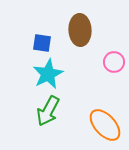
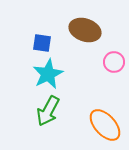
brown ellipse: moved 5 px right; rotated 68 degrees counterclockwise
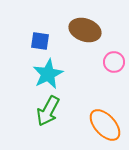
blue square: moved 2 px left, 2 px up
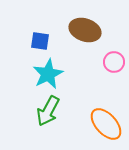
orange ellipse: moved 1 px right, 1 px up
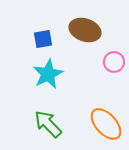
blue square: moved 3 px right, 2 px up; rotated 18 degrees counterclockwise
green arrow: moved 13 px down; rotated 108 degrees clockwise
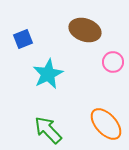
blue square: moved 20 px left; rotated 12 degrees counterclockwise
pink circle: moved 1 px left
green arrow: moved 6 px down
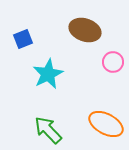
orange ellipse: rotated 20 degrees counterclockwise
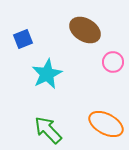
brown ellipse: rotated 12 degrees clockwise
cyan star: moved 1 px left
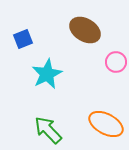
pink circle: moved 3 px right
